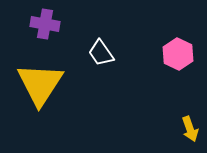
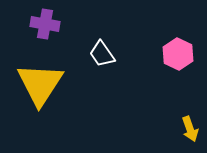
white trapezoid: moved 1 px right, 1 px down
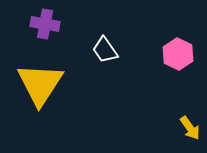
white trapezoid: moved 3 px right, 4 px up
yellow arrow: moved 1 px up; rotated 15 degrees counterclockwise
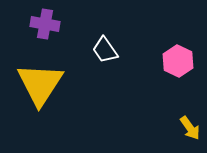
pink hexagon: moved 7 px down
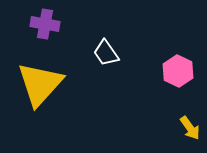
white trapezoid: moved 1 px right, 3 px down
pink hexagon: moved 10 px down
yellow triangle: rotated 9 degrees clockwise
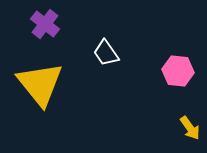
purple cross: rotated 28 degrees clockwise
pink hexagon: rotated 20 degrees counterclockwise
yellow triangle: rotated 21 degrees counterclockwise
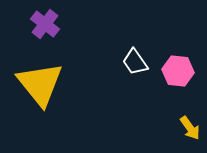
white trapezoid: moved 29 px right, 9 px down
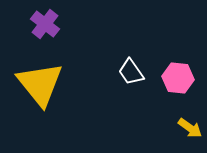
white trapezoid: moved 4 px left, 10 px down
pink hexagon: moved 7 px down
yellow arrow: rotated 20 degrees counterclockwise
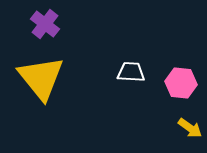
white trapezoid: rotated 128 degrees clockwise
pink hexagon: moved 3 px right, 5 px down
yellow triangle: moved 1 px right, 6 px up
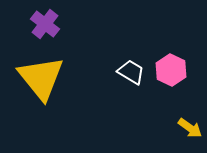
white trapezoid: rotated 28 degrees clockwise
pink hexagon: moved 10 px left, 13 px up; rotated 20 degrees clockwise
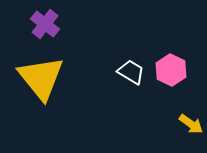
yellow arrow: moved 1 px right, 4 px up
